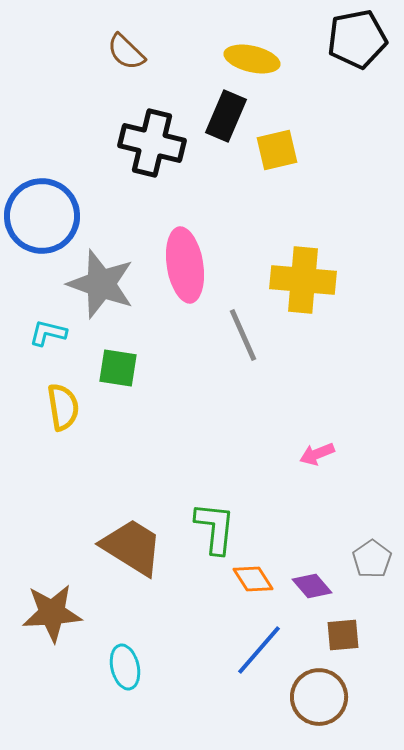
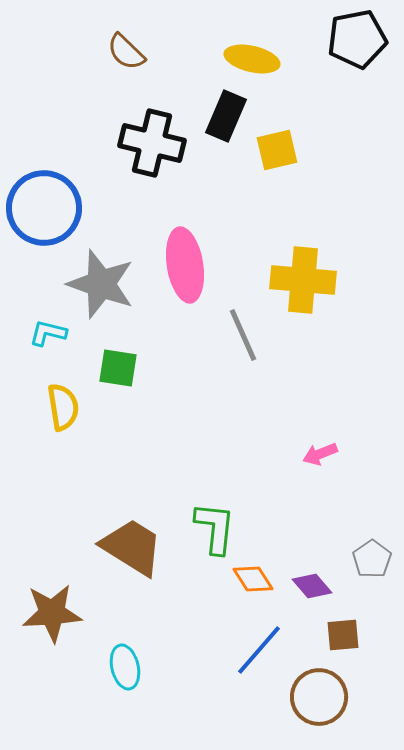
blue circle: moved 2 px right, 8 px up
pink arrow: moved 3 px right
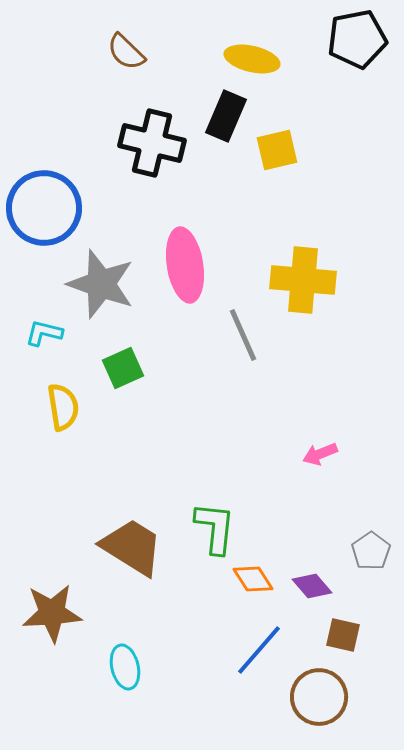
cyan L-shape: moved 4 px left
green square: moved 5 px right; rotated 33 degrees counterclockwise
gray pentagon: moved 1 px left, 8 px up
brown square: rotated 18 degrees clockwise
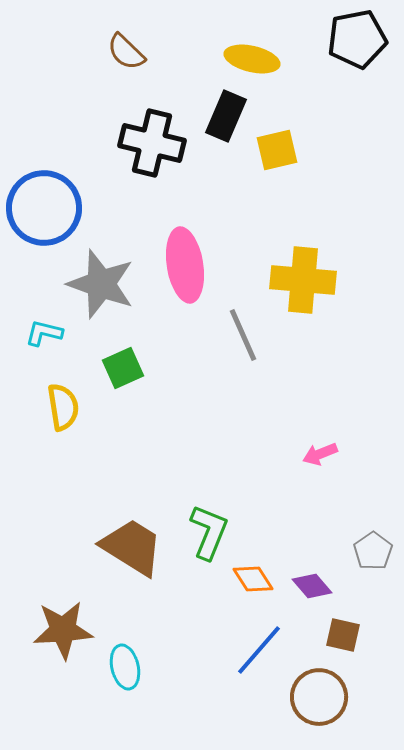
green L-shape: moved 6 px left, 4 px down; rotated 16 degrees clockwise
gray pentagon: moved 2 px right
brown star: moved 11 px right, 17 px down
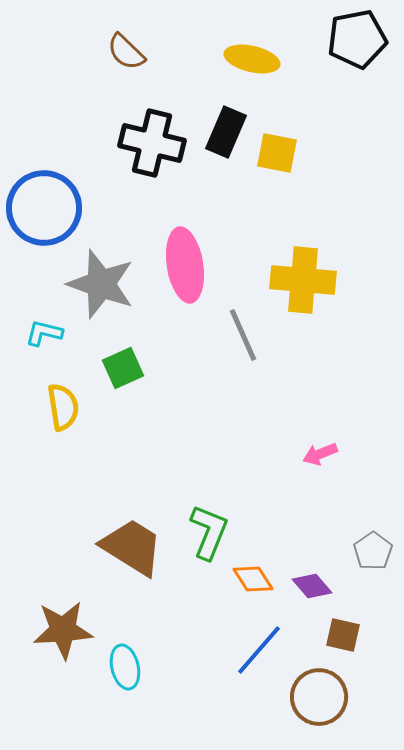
black rectangle: moved 16 px down
yellow square: moved 3 px down; rotated 24 degrees clockwise
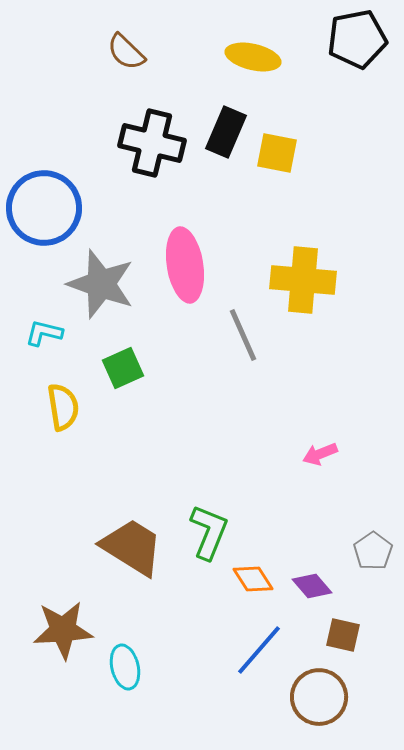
yellow ellipse: moved 1 px right, 2 px up
